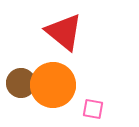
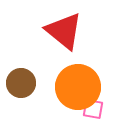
red triangle: moved 1 px up
orange circle: moved 25 px right, 2 px down
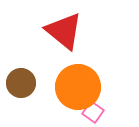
pink square: moved 3 px down; rotated 25 degrees clockwise
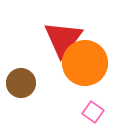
red triangle: moved 1 px left, 8 px down; rotated 27 degrees clockwise
orange circle: moved 7 px right, 24 px up
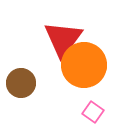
orange circle: moved 1 px left, 2 px down
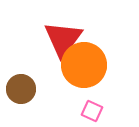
brown circle: moved 6 px down
pink square: moved 1 px left, 1 px up; rotated 10 degrees counterclockwise
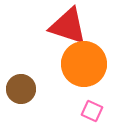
red triangle: moved 5 px right, 13 px up; rotated 48 degrees counterclockwise
orange circle: moved 1 px up
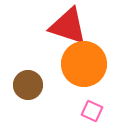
brown circle: moved 7 px right, 4 px up
